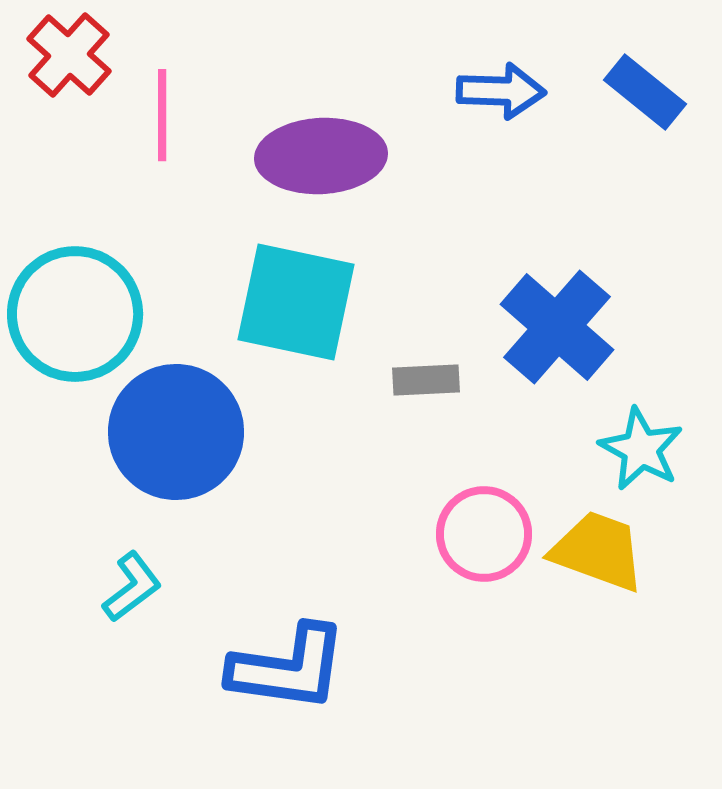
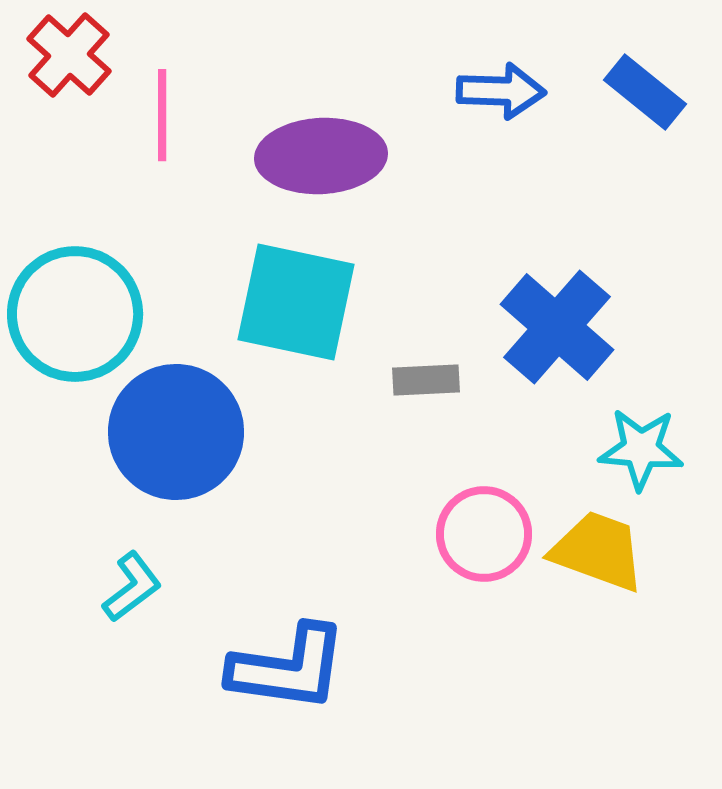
cyan star: rotated 24 degrees counterclockwise
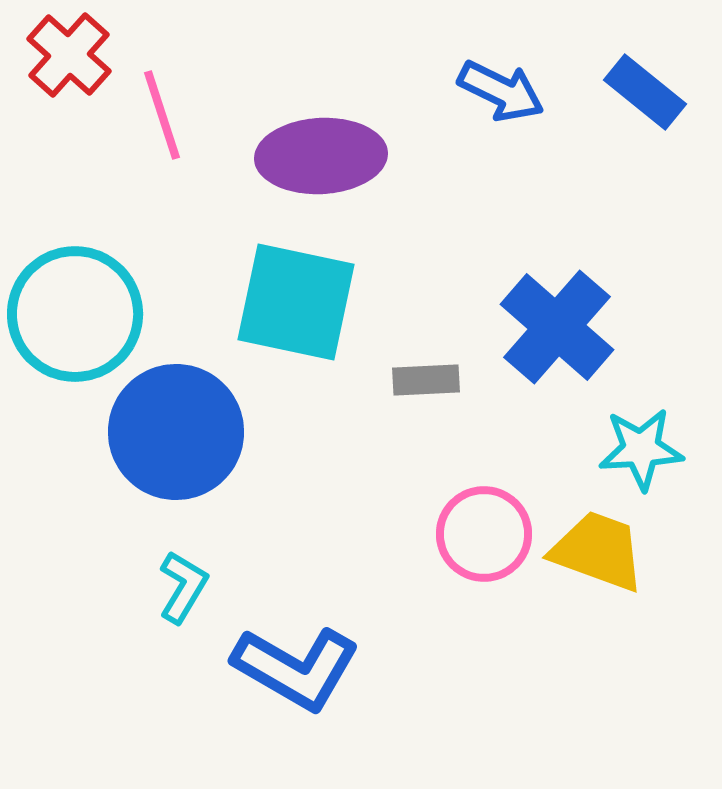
blue arrow: rotated 24 degrees clockwise
pink line: rotated 18 degrees counterclockwise
cyan star: rotated 8 degrees counterclockwise
cyan L-shape: moved 51 px right; rotated 22 degrees counterclockwise
blue L-shape: moved 8 px right; rotated 22 degrees clockwise
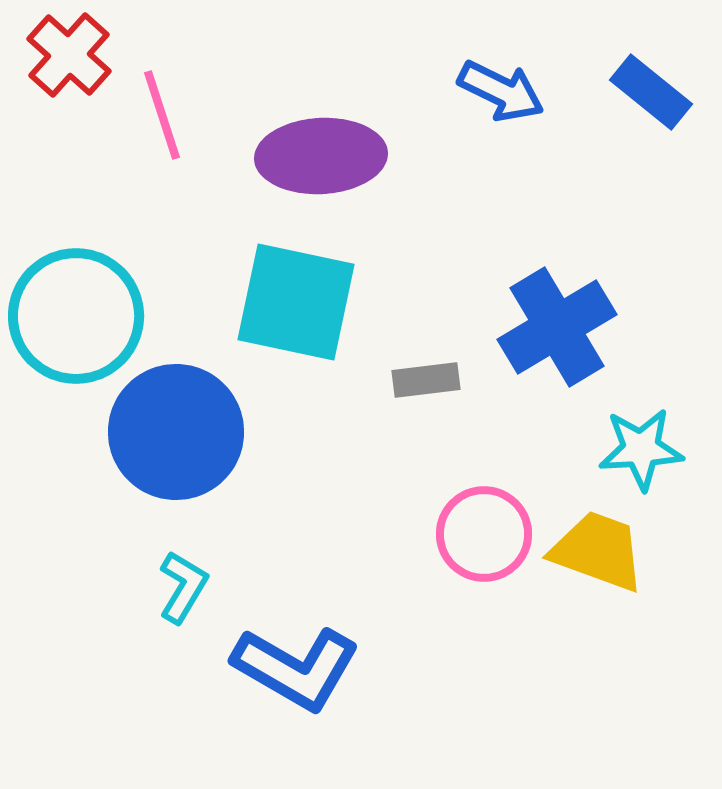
blue rectangle: moved 6 px right
cyan circle: moved 1 px right, 2 px down
blue cross: rotated 18 degrees clockwise
gray rectangle: rotated 4 degrees counterclockwise
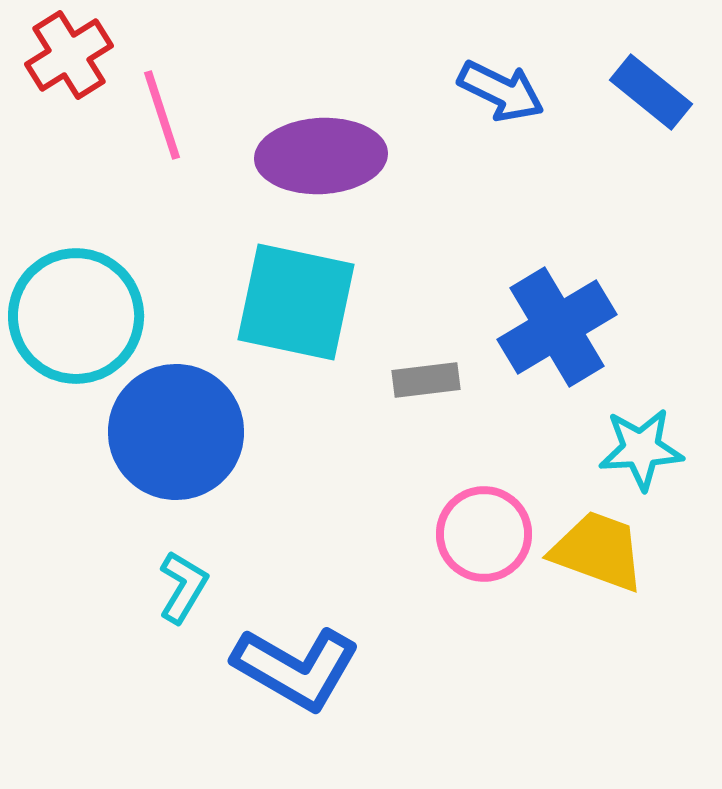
red cross: rotated 16 degrees clockwise
